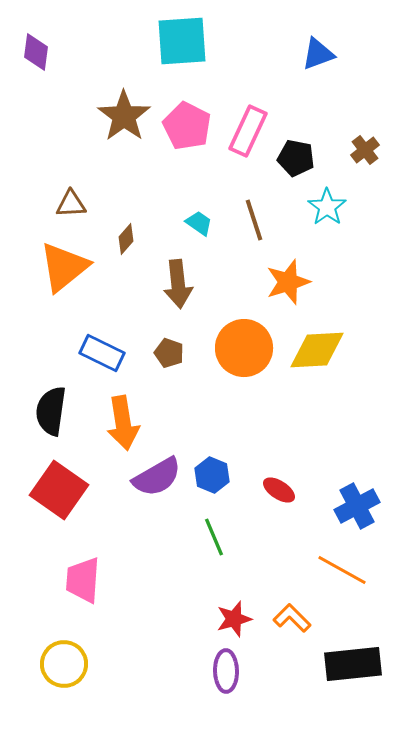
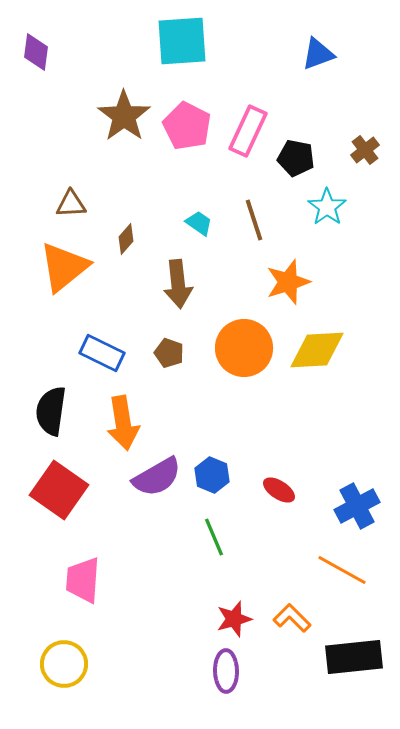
black rectangle: moved 1 px right, 7 px up
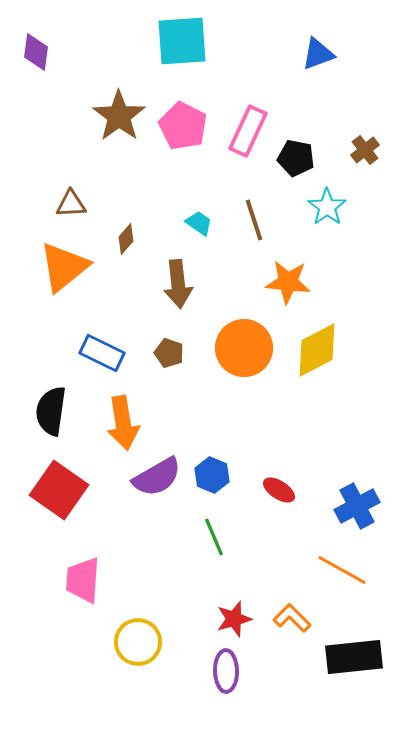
brown star: moved 5 px left
pink pentagon: moved 4 px left
orange star: rotated 24 degrees clockwise
yellow diamond: rotated 24 degrees counterclockwise
yellow circle: moved 74 px right, 22 px up
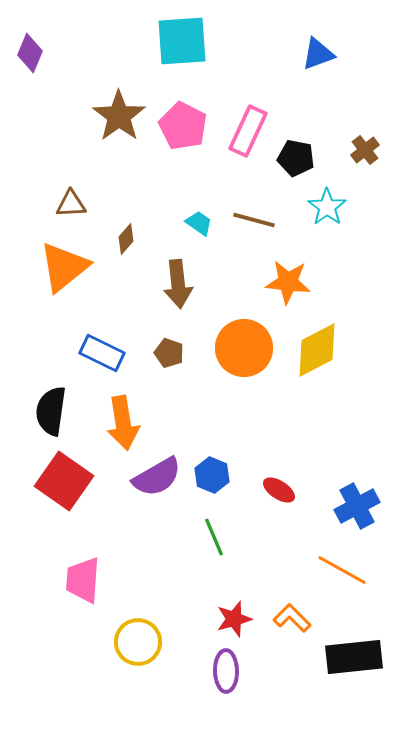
purple diamond: moved 6 px left, 1 px down; rotated 15 degrees clockwise
brown line: rotated 57 degrees counterclockwise
red square: moved 5 px right, 9 px up
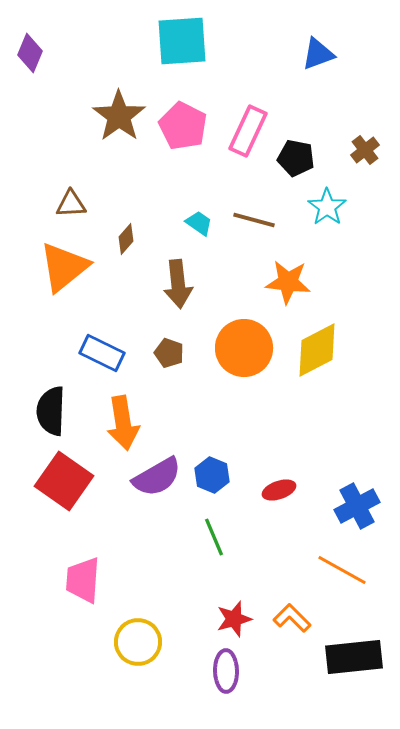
black semicircle: rotated 6 degrees counterclockwise
red ellipse: rotated 52 degrees counterclockwise
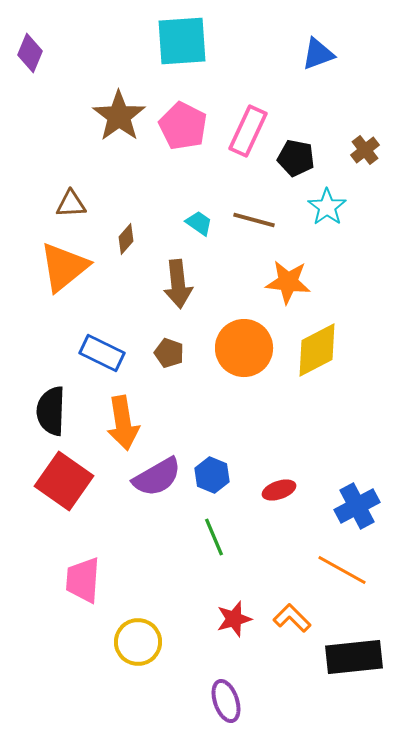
purple ellipse: moved 30 px down; rotated 18 degrees counterclockwise
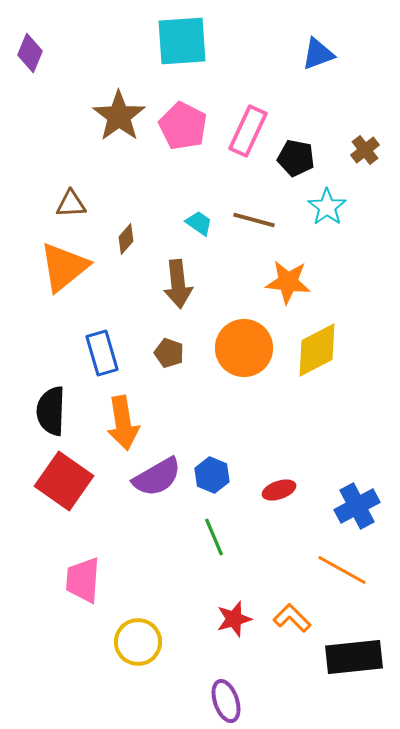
blue rectangle: rotated 48 degrees clockwise
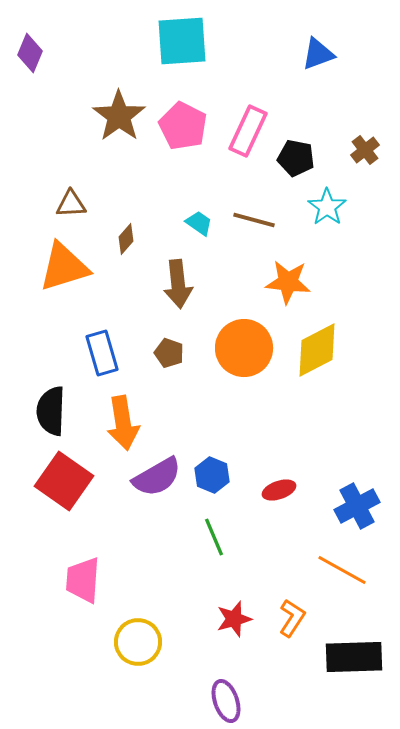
orange triangle: rotated 22 degrees clockwise
orange L-shape: rotated 78 degrees clockwise
black rectangle: rotated 4 degrees clockwise
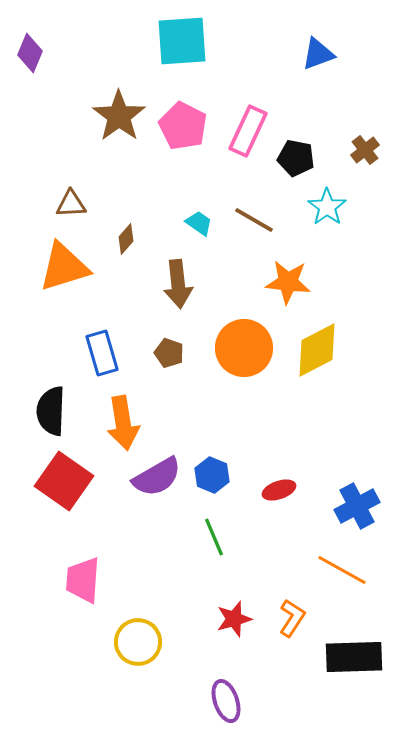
brown line: rotated 15 degrees clockwise
